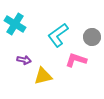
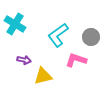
gray circle: moved 1 px left
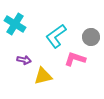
cyan L-shape: moved 2 px left, 1 px down
pink L-shape: moved 1 px left, 1 px up
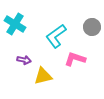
gray circle: moved 1 px right, 10 px up
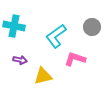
cyan cross: moved 1 px left, 2 px down; rotated 20 degrees counterclockwise
purple arrow: moved 4 px left
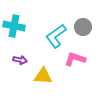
gray circle: moved 9 px left
yellow triangle: rotated 18 degrees clockwise
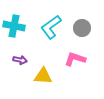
gray circle: moved 1 px left, 1 px down
cyan L-shape: moved 5 px left, 9 px up
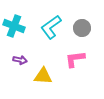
cyan cross: rotated 10 degrees clockwise
pink L-shape: rotated 25 degrees counterclockwise
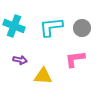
cyan L-shape: rotated 30 degrees clockwise
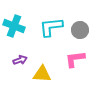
gray circle: moved 2 px left, 2 px down
purple arrow: rotated 32 degrees counterclockwise
yellow triangle: moved 1 px left, 2 px up
